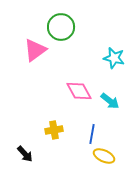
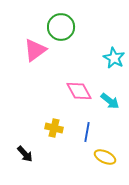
cyan star: rotated 15 degrees clockwise
yellow cross: moved 2 px up; rotated 24 degrees clockwise
blue line: moved 5 px left, 2 px up
yellow ellipse: moved 1 px right, 1 px down
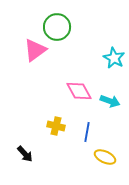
green circle: moved 4 px left
cyan arrow: rotated 18 degrees counterclockwise
yellow cross: moved 2 px right, 2 px up
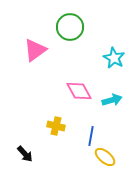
green circle: moved 13 px right
cyan arrow: moved 2 px right, 1 px up; rotated 36 degrees counterclockwise
blue line: moved 4 px right, 4 px down
yellow ellipse: rotated 15 degrees clockwise
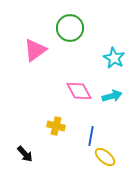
green circle: moved 1 px down
cyan arrow: moved 4 px up
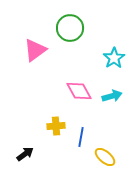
cyan star: rotated 10 degrees clockwise
yellow cross: rotated 18 degrees counterclockwise
blue line: moved 10 px left, 1 px down
black arrow: rotated 84 degrees counterclockwise
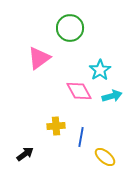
pink triangle: moved 4 px right, 8 px down
cyan star: moved 14 px left, 12 px down
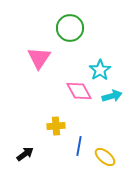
pink triangle: rotated 20 degrees counterclockwise
blue line: moved 2 px left, 9 px down
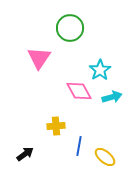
cyan arrow: moved 1 px down
